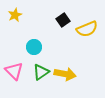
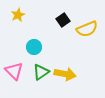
yellow star: moved 3 px right
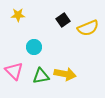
yellow star: rotated 24 degrees clockwise
yellow semicircle: moved 1 px right, 1 px up
green triangle: moved 4 px down; rotated 24 degrees clockwise
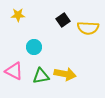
yellow semicircle: rotated 25 degrees clockwise
pink triangle: rotated 18 degrees counterclockwise
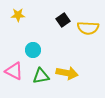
cyan circle: moved 1 px left, 3 px down
yellow arrow: moved 2 px right, 1 px up
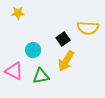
yellow star: moved 2 px up
black square: moved 19 px down
yellow arrow: moved 1 px left, 12 px up; rotated 110 degrees clockwise
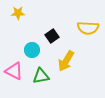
black square: moved 11 px left, 3 px up
cyan circle: moved 1 px left
